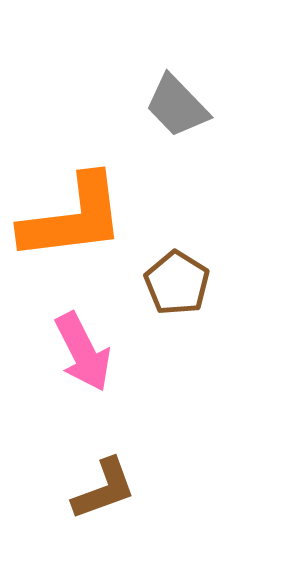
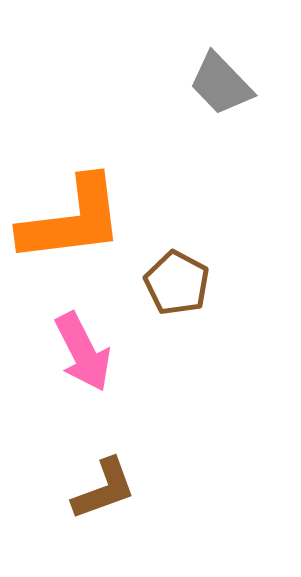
gray trapezoid: moved 44 px right, 22 px up
orange L-shape: moved 1 px left, 2 px down
brown pentagon: rotated 4 degrees counterclockwise
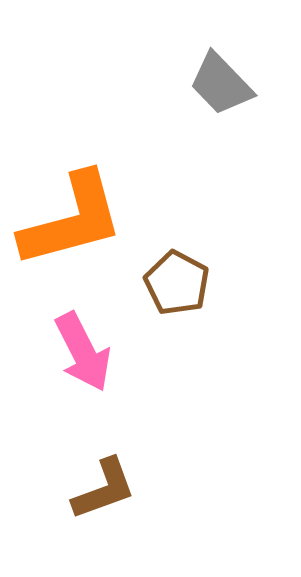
orange L-shape: rotated 8 degrees counterclockwise
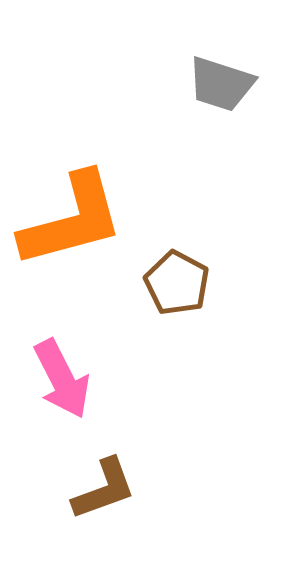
gray trapezoid: rotated 28 degrees counterclockwise
pink arrow: moved 21 px left, 27 px down
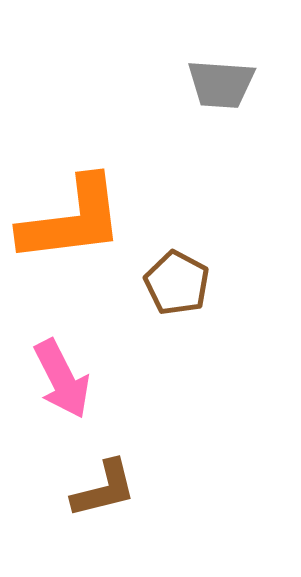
gray trapezoid: rotated 14 degrees counterclockwise
orange L-shape: rotated 8 degrees clockwise
brown L-shape: rotated 6 degrees clockwise
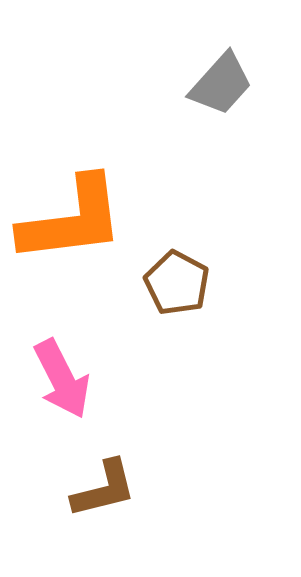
gray trapezoid: rotated 52 degrees counterclockwise
